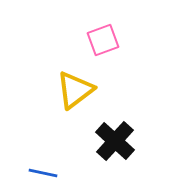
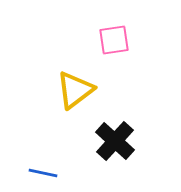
pink square: moved 11 px right; rotated 12 degrees clockwise
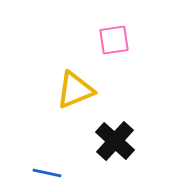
yellow triangle: rotated 15 degrees clockwise
blue line: moved 4 px right
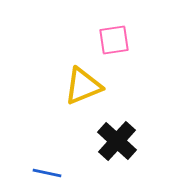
yellow triangle: moved 8 px right, 4 px up
black cross: moved 2 px right
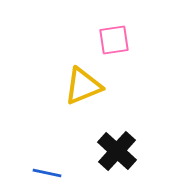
black cross: moved 10 px down
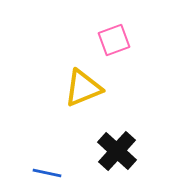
pink square: rotated 12 degrees counterclockwise
yellow triangle: moved 2 px down
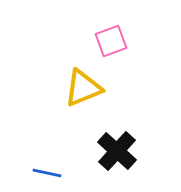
pink square: moved 3 px left, 1 px down
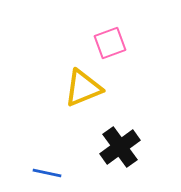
pink square: moved 1 px left, 2 px down
black cross: moved 3 px right, 4 px up; rotated 12 degrees clockwise
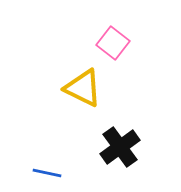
pink square: moved 3 px right; rotated 32 degrees counterclockwise
yellow triangle: rotated 48 degrees clockwise
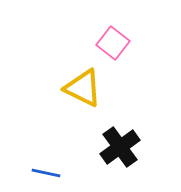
blue line: moved 1 px left
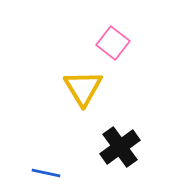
yellow triangle: rotated 33 degrees clockwise
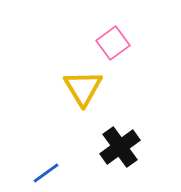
pink square: rotated 16 degrees clockwise
blue line: rotated 48 degrees counterclockwise
